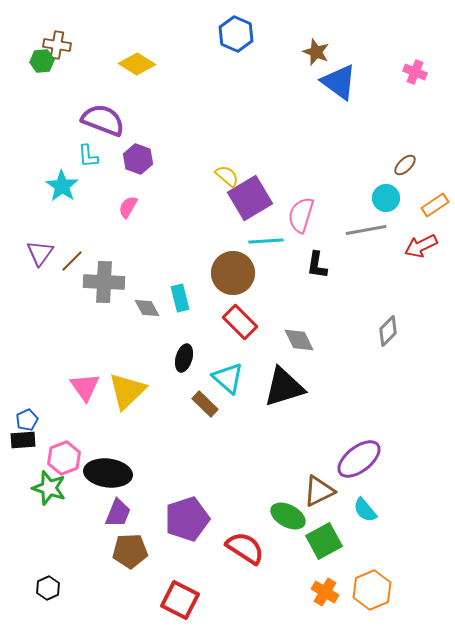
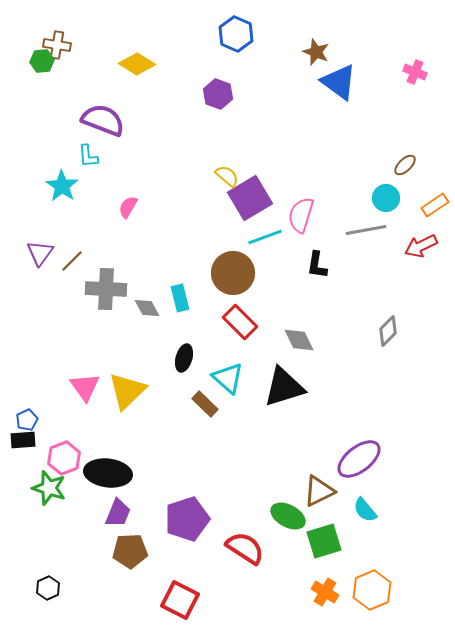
purple hexagon at (138, 159): moved 80 px right, 65 px up
cyan line at (266, 241): moved 1 px left, 4 px up; rotated 16 degrees counterclockwise
gray cross at (104, 282): moved 2 px right, 7 px down
green square at (324, 541): rotated 12 degrees clockwise
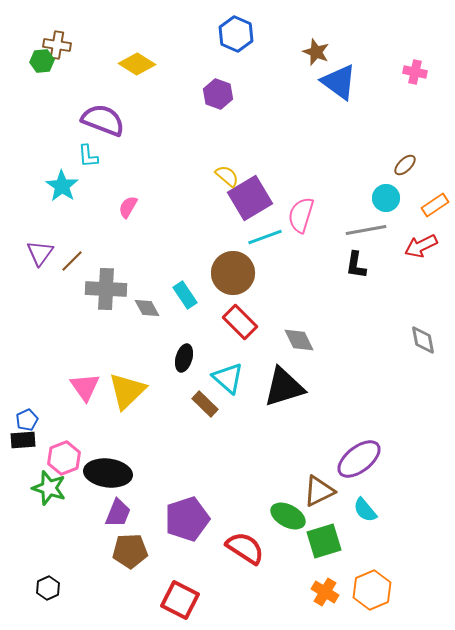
pink cross at (415, 72): rotated 10 degrees counterclockwise
black L-shape at (317, 265): moved 39 px right
cyan rectangle at (180, 298): moved 5 px right, 3 px up; rotated 20 degrees counterclockwise
gray diamond at (388, 331): moved 35 px right, 9 px down; rotated 56 degrees counterclockwise
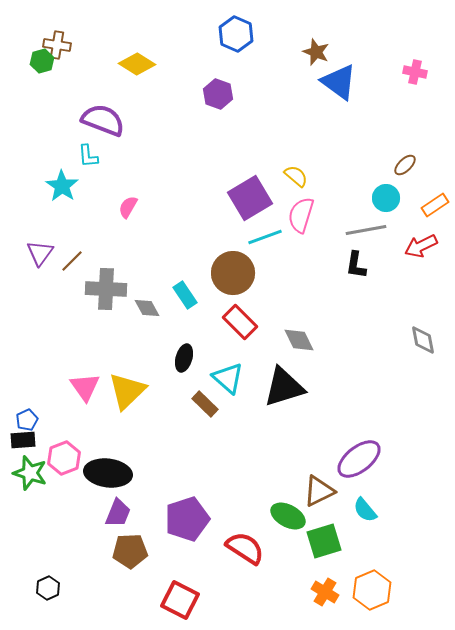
green hexagon at (42, 61): rotated 10 degrees counterclockwise
yellow semicircle at (227, 176): moved 69 px right
green star at (49, 488): moved 19 px left, 15 px up
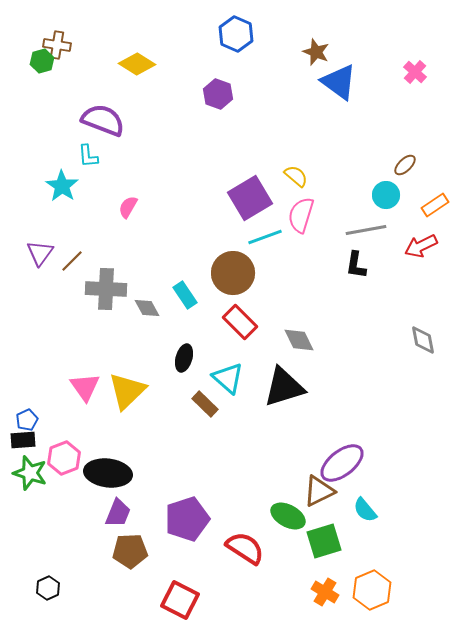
pink cross at (415, 72): rotated 30 degrees clockwise
cyan circle at (386, 198): moved 3 px up
purple ellipse at (359, 459): moved 17 px left, 4 px down
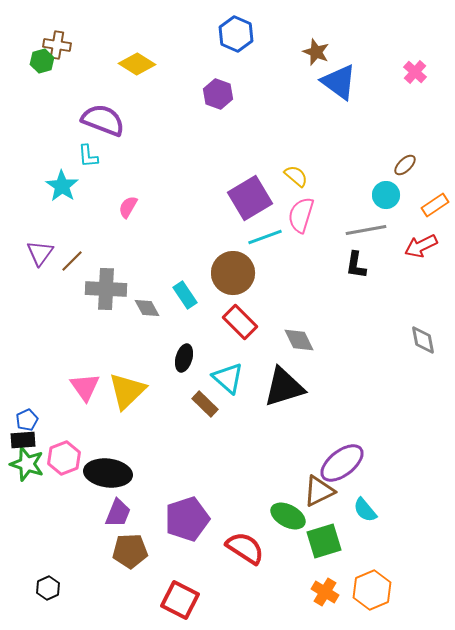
green star at (30, 473): moved 3 px left, 9 px up
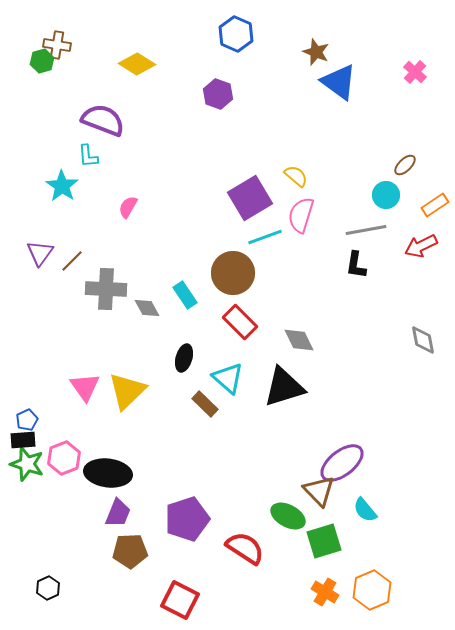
brown triangle at (319, 491): rotated 48 degrees counterclockwise
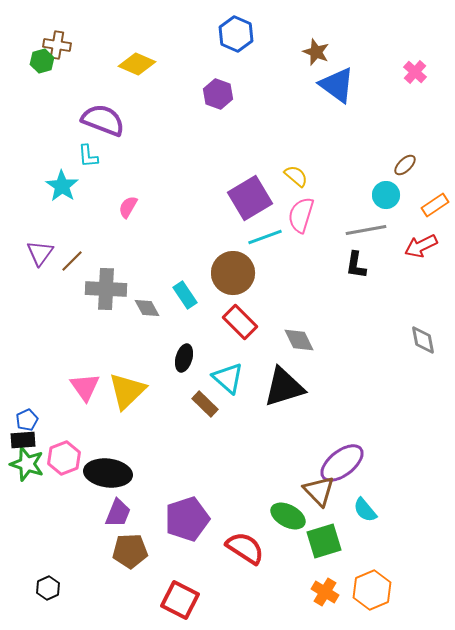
yellow diamond at (137, 64): rotated 9 degrees counterclockwise
blue triangle at (339, 82): moved 2 px left, 3 px down
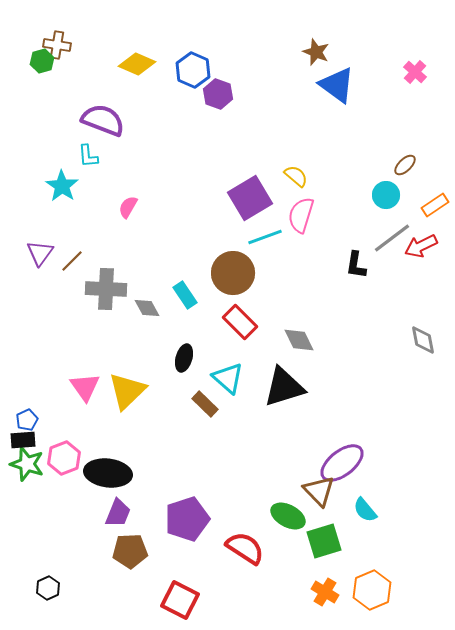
blue hexagon at (236, 34): moved 43 px left, 36 px down
gray line at (366, 230): moved 26 px right, 8 px down; rotated 27 degrees counterclockwise
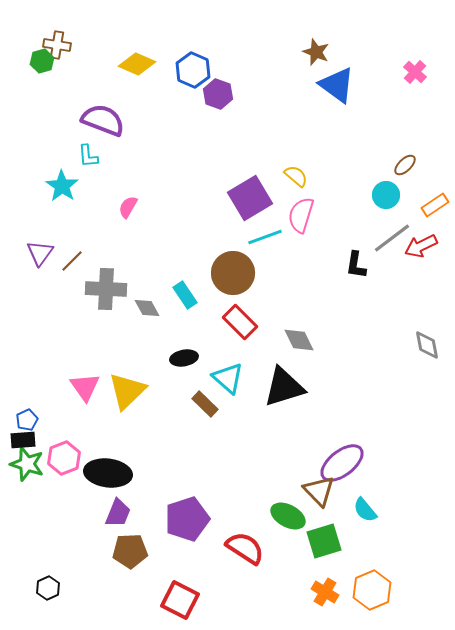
gray diamond at (423, 340): moved 4 px right, 5 px down
black ellipse at (184, 358): rotated 64 degrees clockwise
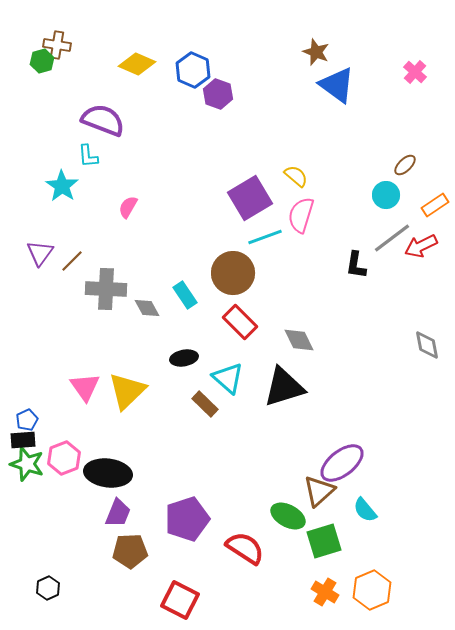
brown triangle at (319, 491): rotated 32 degrees clockwise
